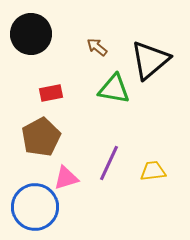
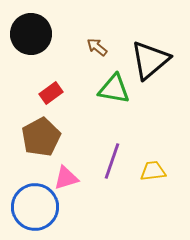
red rectangle: rotated 25 degrees counterclockwise
purple line: moved 3 px right, 2 px up; rotated 6 degrees counterclockwise
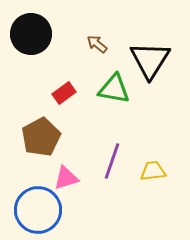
brown arrow: moved 3 px up
black triangle: rotated 18 degrees counterclockwise
red rectangle: moved 13 px right
blue circle: moved 3 px right, 3 px down
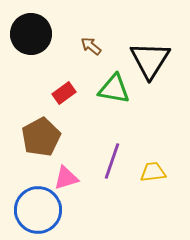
brown arrow: moved 6 px left, 2 px down
yellow trapezoid: moved 1 px down
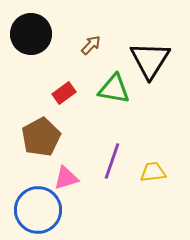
brown arrow: moved 1 px up; rotated 95 degrees clockwise
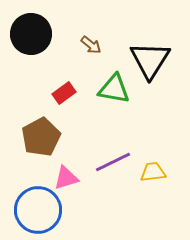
brown arrow: rotated 85 degrees clockwise
purple line: moved 1 px right, 1 px down; rotated 45 degrees clockwise
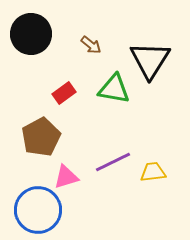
pink triangle: moved 1 px up
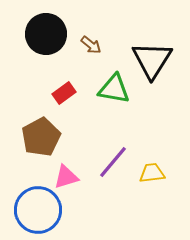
black circle: moved 15 px right
black triangle: moved 2 px right
purple line: rotated 24 degrees counterclockwise
yellow trapezoid: moved 1 px left, 1 px down
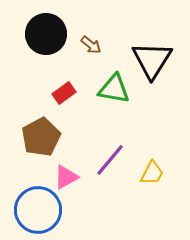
purple line: moved 3 px left, 2 px up
yellow trapezoid: rotated 124 degrees clockwise
pink triangle: rotated 12 degrees counterclockwise
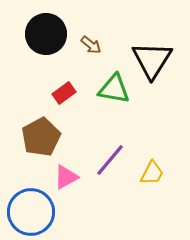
blue circle: moved 7 px left, 2 px down
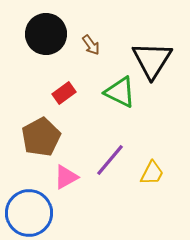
brown arrow: rotated 15 degrees clockwise
green triangle: moved 6 px right, 3 px down; rotated 16 degrees clockwise
blue circle: moved 2 px left, 1 px down
